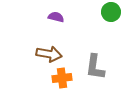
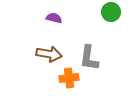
purple semicircle: moved 2 px left, 1 px down
gray L-shape: moved 6 px left, 9 px up
orange cross: moved 7 px right
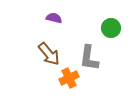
green circle: moved 16 px down
brown arrow: rotated 40 degrees clockwise
orange cross: rotated 18 degrees counterclockwise
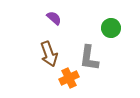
purple semicircle: rotated 28 degrees clockwise
brown arrow: rotated 20 degrees clockwise
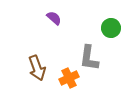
brown arrow: moved 12 px left, 14 px down
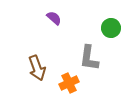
orange cross: moved 5 px down
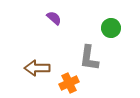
brown arrow: rotated 110 degrees clockwise
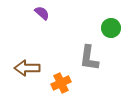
purple semicircle: moved 12 px left, 5 px up
brown arrow: moved 10 px left
orange cross: moved 8 px left
